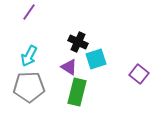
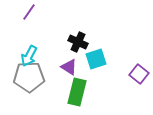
gray pentagon: moved 10 px up
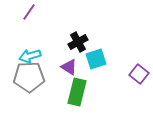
black cross: rotated 36 degrees clockwise
cyan arrow: moved 1 px right; rotated 45 degrees clockwise
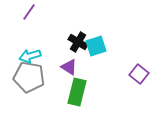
black cross: rotated 30 degrees counterclockwise
cyan square: moved 13 px up
gray pentagon: rotated 12 degrees clockwise
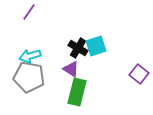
black cross: moved 6 px down
purple triangle: moved 2 px right, 2 px down
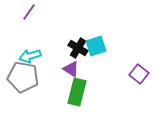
gray pentagon: moved 6 px left
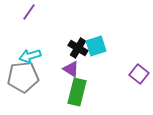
gray pentagon: rotated 16 degrees counterclockwise
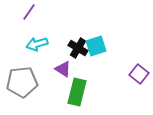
cyan arrow: moved 7 px right, 12 px up
purple triangle: moved 8 px left
gray pentagon: moved 1 px left, 5 px down
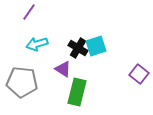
gray pentagon: rotated 12 degrees clockwise
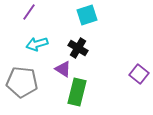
cyan square: moved 9 px left, 31 px up
